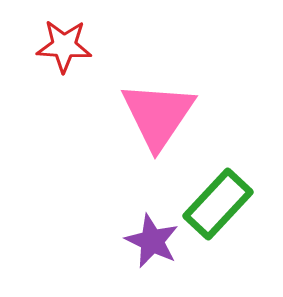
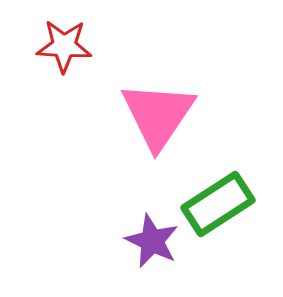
green rectangle: rotated 14 degrees clockwise
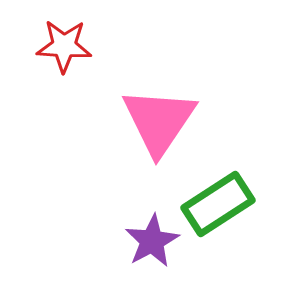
pink triangle: moved 1 px right, 6 px down
purple star: rotated 18 degrees clockwise
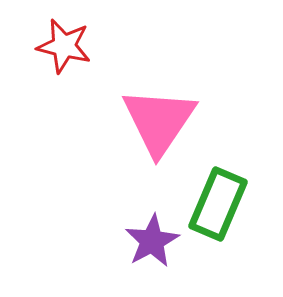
red star: rotated 10 degrees clockwise
green rectangle: rotated 34 degrees counterclockwise
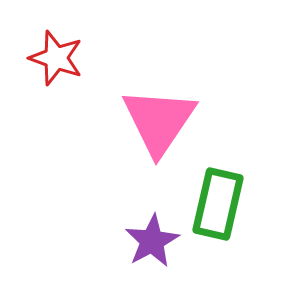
red star: moved 8 px left, 12 px down; rotated 6 degrees clockwise
green rectangle: rotated 10 degrees counterclockwise
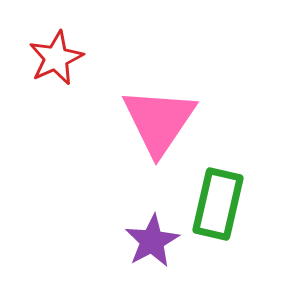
red star: rotated 28 degrees clockwise
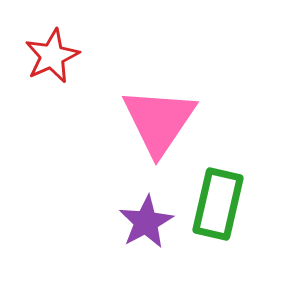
red star: moved 4 px left, 2 px up
purple star: moved 6 px left, 19 px up
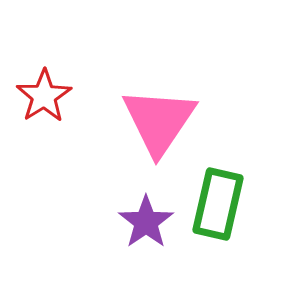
red star: moved 8 px left, 40 px down; rotated 8 degrees counterclockwise
purple star: rotated 6 degrees counterclockwise
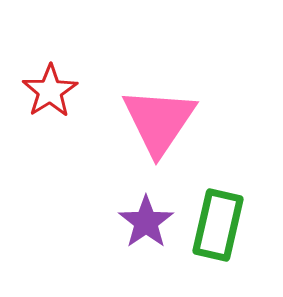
red star: moved 6 px right, 5 px up
green rectangle: moved 21 px down
